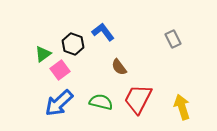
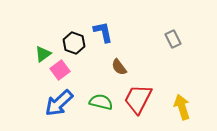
blue L-shape: rotated 25 degrees clockwise
black hexagon: moved 1 px right, 1 px up
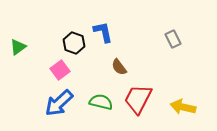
green triangle: moved 25 px left, 7 px up
yellow arrow: moved 1 px right; rotated 60 degrees counterclockwise
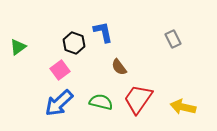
red trapezoid: rotated 8 degrees clockwise
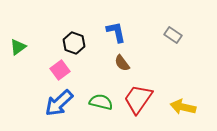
blue L-shape: moved 13 px right
gray rectangle: moved 4 px up; rotated 30 degrees counterclockwise
brown semicircle: moved 3 px right, 4 px up
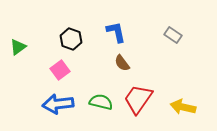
black hexagon: moved 3 px left, 4 px up
blue arrow: moved 1 px left, 1 px down; rotated 36 degrees clockwise
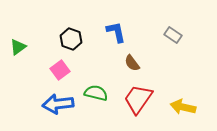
brown semicircle: moved 10 px right
green semicircle: moved 5 px left, 9 px up
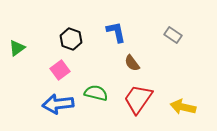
green triangle: moved 1 px left, 1 px down
